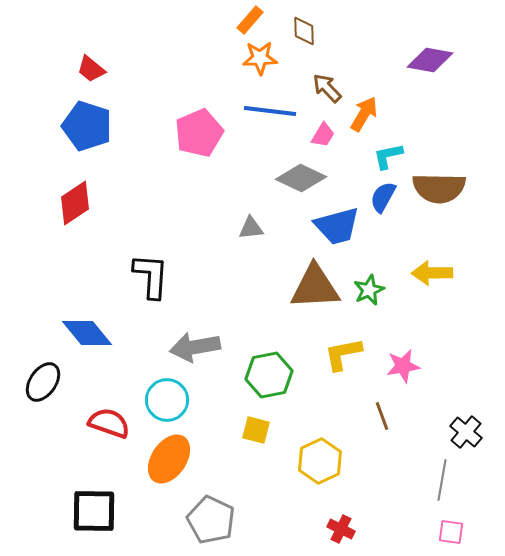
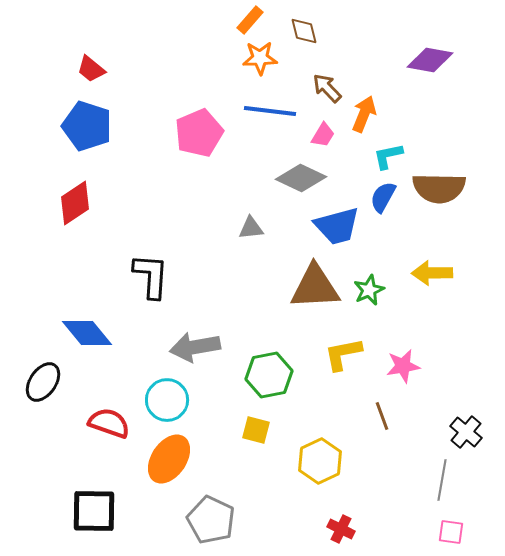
brown diamond: rotated 12 degrees counterclockwise
orange arrow: rotated 9 degrees counterclockwise
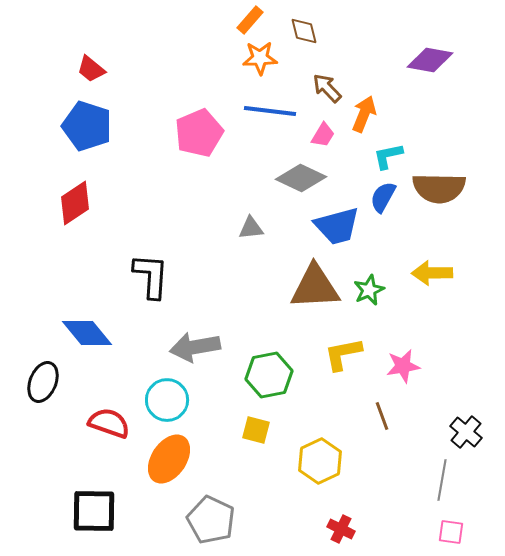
black ellipse: rotated 12 degrees counterclockwise
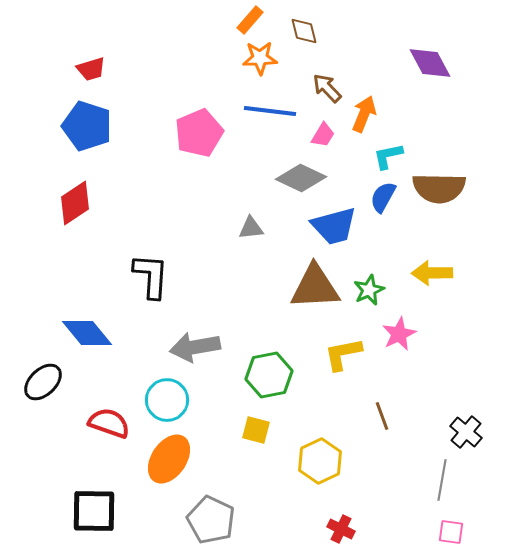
purple diamond: moved 3 px down; rotated 51 degrees clockwise
red trapezoid: rotated 56 degrees counterclockwise
blue trapezoid: moved 3 px left
pink star: moved 4 px left, 32 px up; rotated 16 degrees counterclockwise
black ellipse: rotated 24 degrees clockwise
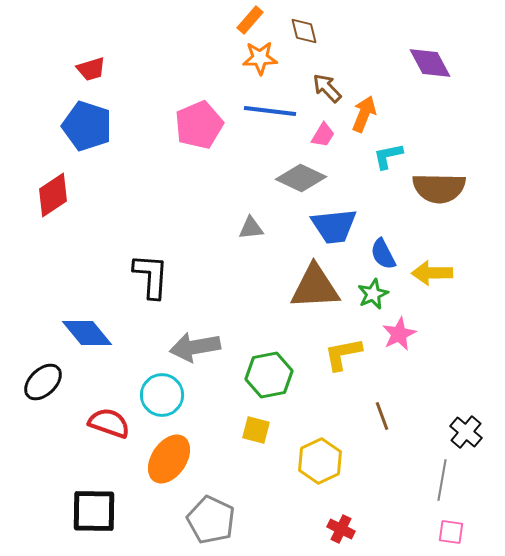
pink pentagon: moved 8 px up
blue semicircle: moved 57 px down; rotated 56 degrees counterclockwise
red diamond: moved 22 px left, 8 px up
blue trapezoid: rotated 9 degrees clockwise
green star: moved 4 px right, 4 px down
cyan circle: moved 5 px left, 5 px up
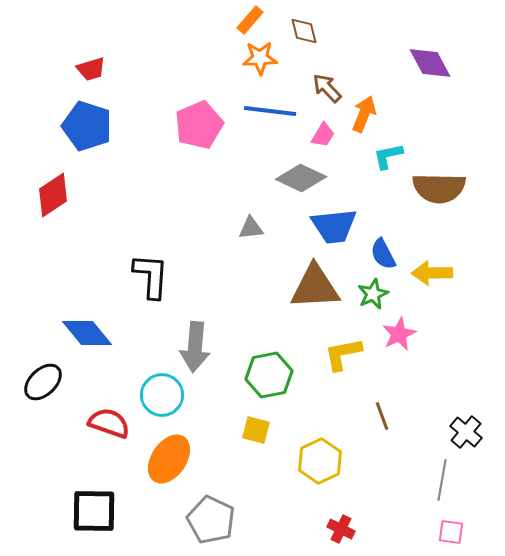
gray arrow: rotated 75 degrees counterclockwise
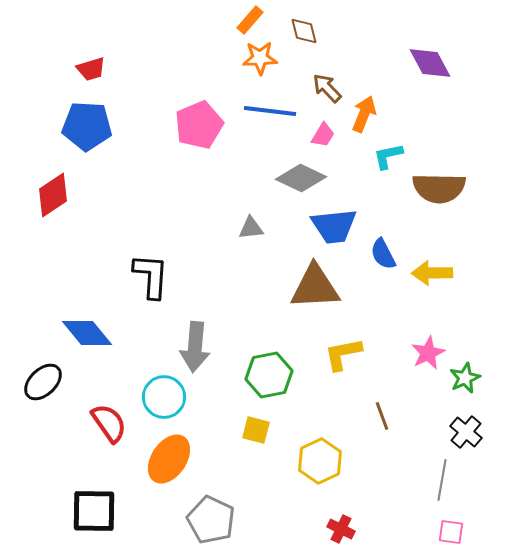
blue pentagon: rotated 15 degrees counterclockwise
green star: moved 92 px right, 84 px down
pink star: moved 29 px right, 19 px down
cyan circle: moved 2 px right, 2 px down
red semicircle: rotated 36 degrees clockwise
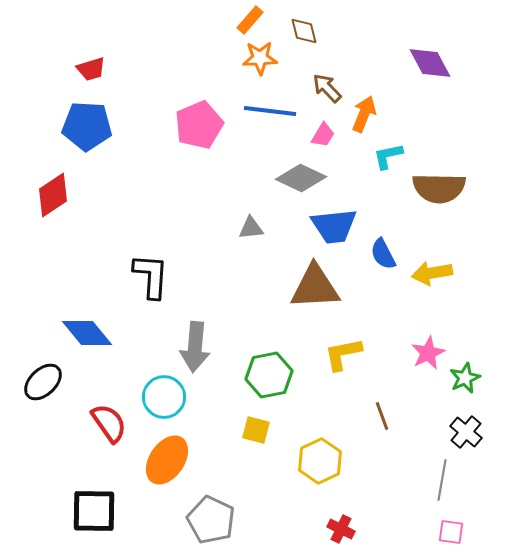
yellow arrow: rotated 9 degrees counterclockwise
orange ellipse: moved 2 px left, 1 px down
